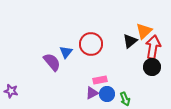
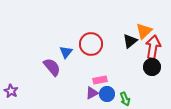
purple semicircle: moved 5 px down
purple star: rotated 16 degrees clockwise
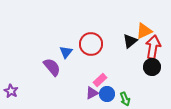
orange triangle: rotated 18 degrees clockwise
pink rectangle: rotated 32 degrees counterclockwise
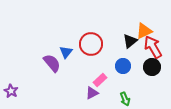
red arrow: rotated 40 degrees counterclockwise
purple semicircle: moved 4 px up
blue circle: moved 16 px right, 28 px up
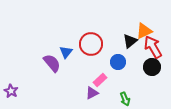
blue circle: moved 5 px left, 4 px up
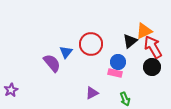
pink rectangle: moved 15 px right, 7 px up; rotated 56 degrees clockwise
purple star: moved 1 px up; rotated 16 degrees clockwise
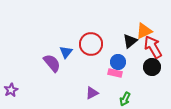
green arrow: rotated 48 degrees clockwise
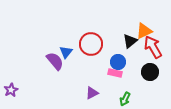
purple semicircle: moved 3 px right, 2 px up
black circle: moved 2 px left, 5 px down
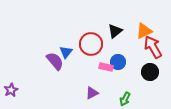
black triangle: moved 15 px left, 10 px up
pink rectangle: moved 9 px left, 6 px up
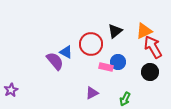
blue triangle: rotated 40 degrees counterclockwise
